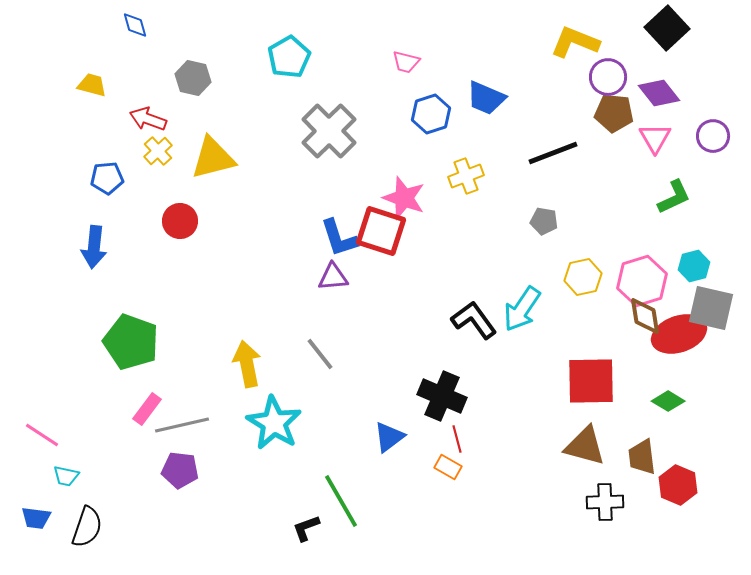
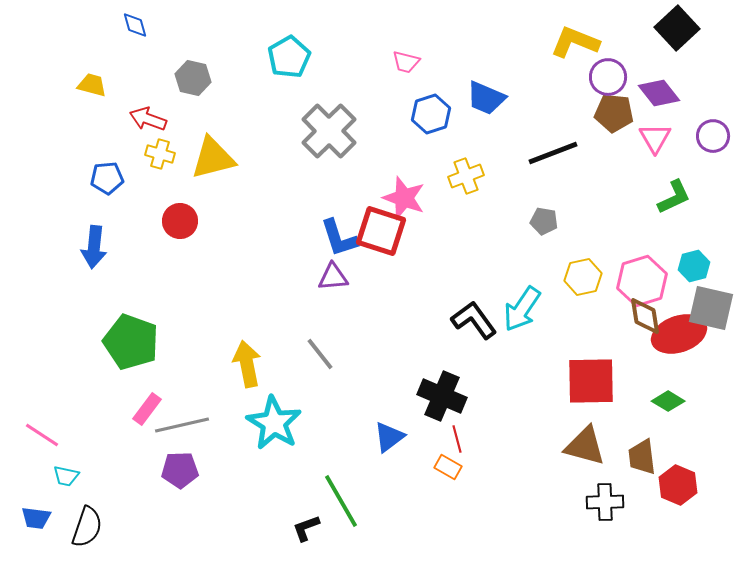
black square at (667, 28): moved 10 px right
yellow cross at (158, 151): moved 2 px right, 3 px down; rotated 32 degrees counterclockwise
purple pentagon at (180, 470): rotated 9 degrees counterclockwise
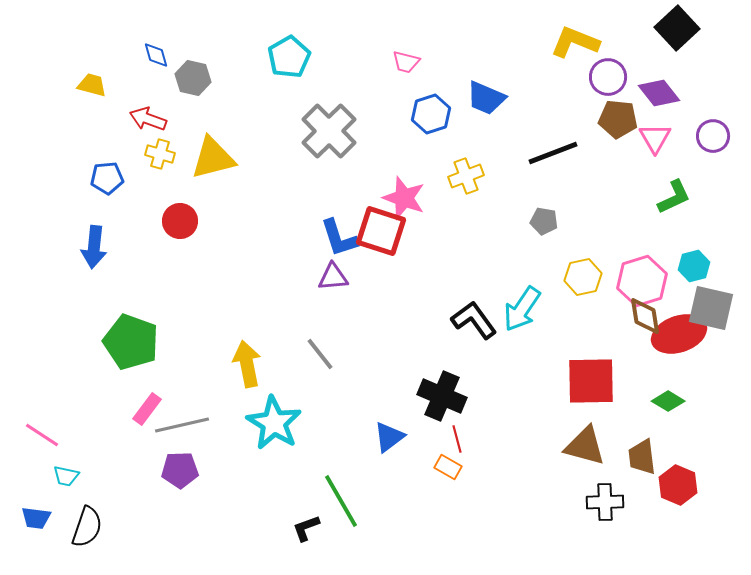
blue diamond at (135, 25): moved 21 px right, 30 px down
brown pentagon at (614, 113): moved 4 px right, 6 px down
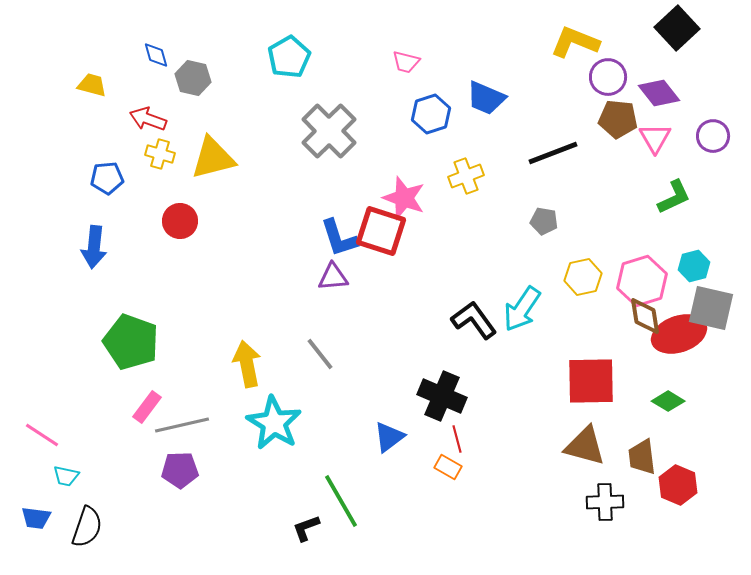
pink rectangle at (147, 409): moved 2 px up
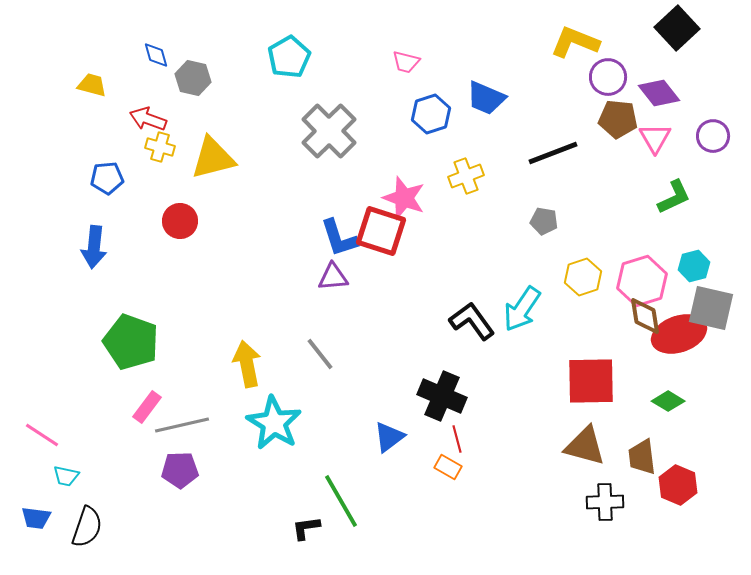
yellow cross at (160, 154): moved 7 px up
yellow hexagon at (583, 277): rotated 6 degrees counterclockwise
black L-shape at (474, 320): moved 2 px left, 1 px down
black L-shape at (306, 528): rotated 12 degrees clockwise
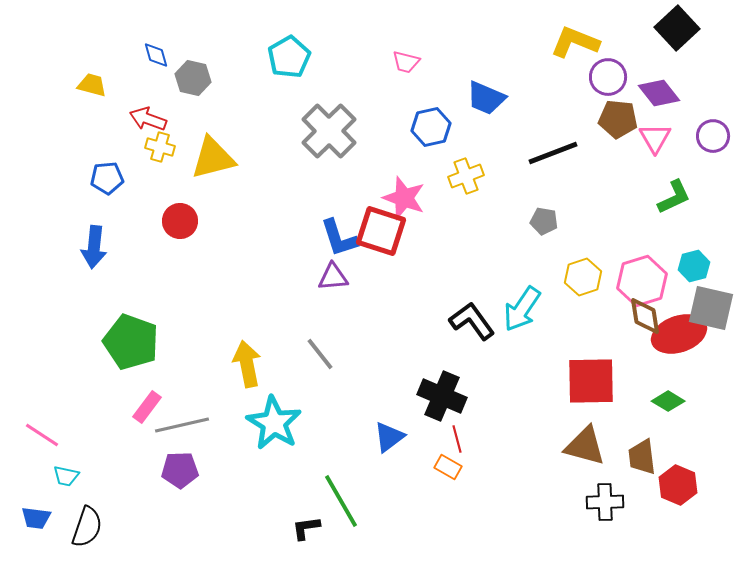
blue hexagon at (431, 114): moved 13 px down; rotated 6 degrees clockwise
